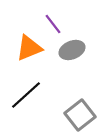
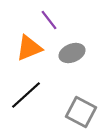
purple line: moved 4 px left, 4 px up
gray ellipse: moved 3 px down
gray square: moved 1 px right, 3 px up; rotated 24 degrees counterclockwise
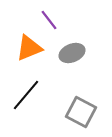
black line: rotated 8 degrees counterclockwise
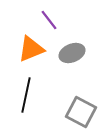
orange triangle: moved 2 px right, 1 px down
black line: rotated 28 degrees counterclockwise
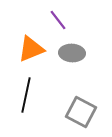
purple line: moved 9 px right
gray ellipse: rotated 25 degrees clockwise
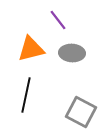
orange triangle: rotated 8 degrees clockwise
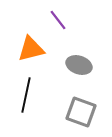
gray ellipse: moved 7 px right, 12 px down; rotated 15 degrees clockwise
gray square: rotated 8 degrees counterclockwise
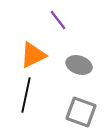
orange triangle: moved 2 px right, 6 px down; rotated 12 degrees counterclockwise
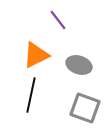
orange triangle: moved 3 px right
black line: moved 5 px right
gray square: moved 4 px right, 4 px up
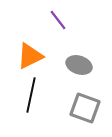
orange triangle: moved 6 px left, 1 px down
